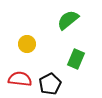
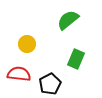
red semicircle: moved 1 px left, 5 px up
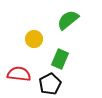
yellow circle: moved 7 px right, 5 px up
green rectangle: moved 16 px left
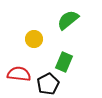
green rectangle: moved 4 px right, 3 px down
black pentagon: moved 2 px left
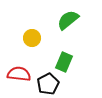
yellow circle: moved 2 px left, 1 px up
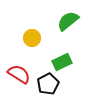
green semicircle: moved 1 px down
green rectangle: moved 2 px left; rotated 42 degrees clockwise
red semicircle: rotated 25 degrees clockwise
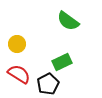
green semicircle: rotated 105 degrees counterclockwise
yellow circle: moved 15 px left, 6 px down
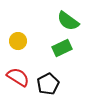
yellow circle: moved 1 px right, 3 px up
green rectangle: moved 14 px up
red semicircle: moved 1 px left, 3 px down
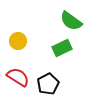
green semicircle: moved 3 px right
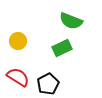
green semicircle: rotated 15 degrees counterclockwise
